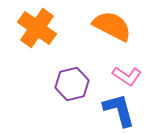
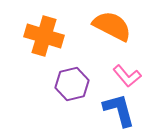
orange cross: moved 7 px right, 8 px down; rotated 18 degrees counterclockwise
pink L-shape: rotated 16 degrees clockwise
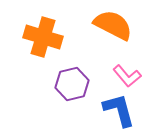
orange semicircle: moved 1 px right, 1 px up
orange cross: moved 1 px left, 1 px down
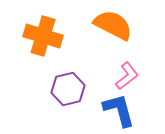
orange cross: moved 1 px up
pink L-shape: rotated 88 degrees counterclockwise
purple hexagon: moved 4 px left, 5 px down
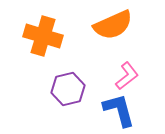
orange semicircle: rotated 129 degrees clockwise
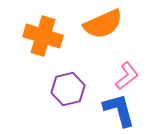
orange semicircle: moved 10 px left, 1 px up
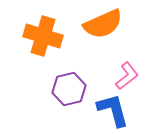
purple hexagon: moved 1 px right
blue L-shape: moved 6 px left
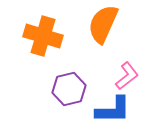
orange semicircle: rotated 138 degrees clockwise
blue L-shape: rotated 105 degrees clockwise
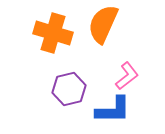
orange cross: moved 10 px right, 3 px up
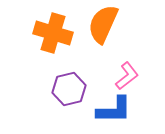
blue L-shape: moved 1 px right
